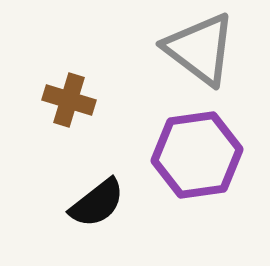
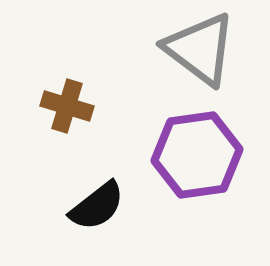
brown cross: moved 2 px left, 6 px down
black semicircle: moved 3 px down
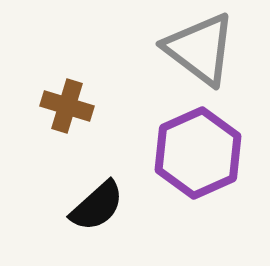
purple hexagon: moved 1 px right, 2 px up; rotated 16 degrees counterclockwise
black semicircle: rotated 4 degrees counterclockwise
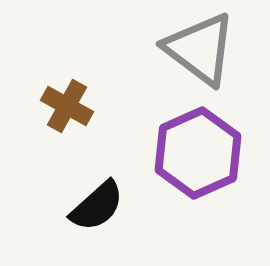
brown cross: rotated 12 degrees clockwise
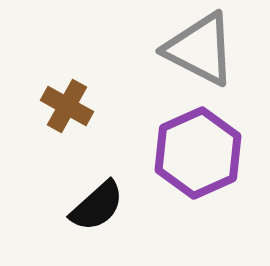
gray triangle: rotated 10 degrees counterclockwise
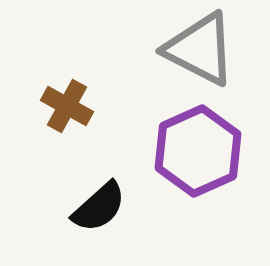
purple hexagon: moved 2 px up
black semicircle: moved 2 px right, 1 px down
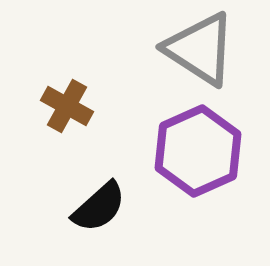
gray triangle: rotated 6 degrees clockwise
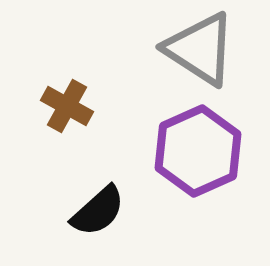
black semicircle: moved 1 px left, 4 px down
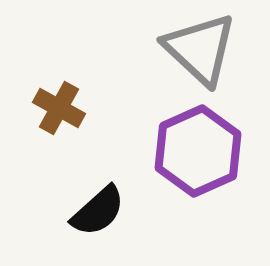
gray triangle: rotated 10 degrees clockwise
brown cross: moved 8 px left, 2 px down
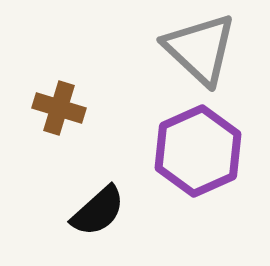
brown cross: rotated 12 degrees counterclockwise
